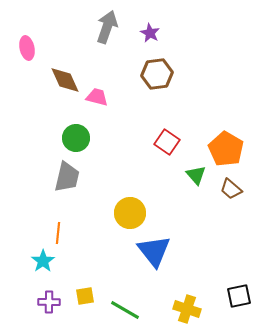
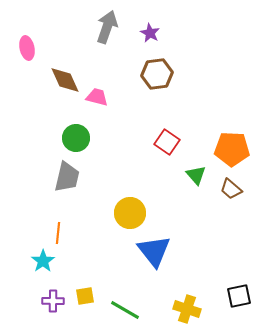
orange pentagon: moved 6 px right; rotated 28 degrees counterclockwise
purple cross: moved 4 px right, 1 px up
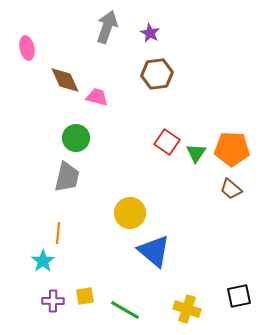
green triangle: moved 22 px up; rotated 15 degrees clockwise
blue triangle: rotated 12 degrees counterclockwise
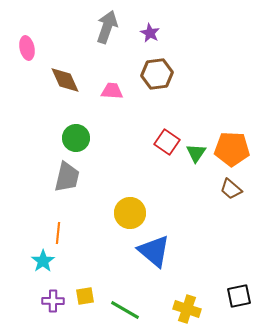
pink trapezoid: moved 15 px right, 6 px up; rotated 10 degrees counterclockwise
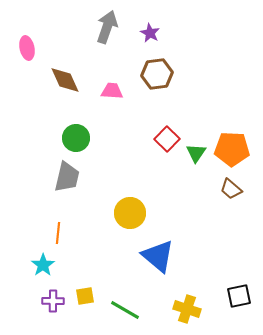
red square: moved 3 px up; rotated 10 degrees clockwise
blue triangle: moved 4 px right, 5 px down
cyan star: moved 4 px down
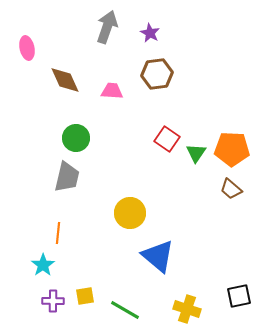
red square: rotated 10 degrees counterclockwise
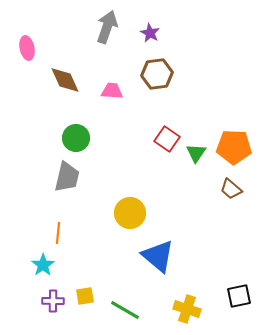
orange pentagon: moved 2 px right, 2 px up
